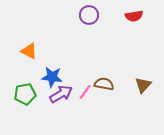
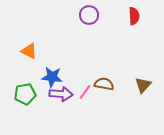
red semicircle: rotated 84 degrees counterclockwise
purple arrow: rotated 35 degrees clockwise
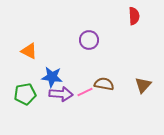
purple circle: moved 25 px down
pink line: rotated 28 degrees clockwise
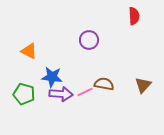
green pentagon: moved 1 px left; rotated 25 degrees clockwise
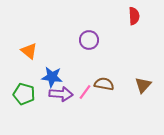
orange triangle: rotated 12 degrees clockwise
pink line: rotated 28 degrees counterclockwise
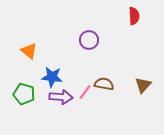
purple arrow: moved 3 px down
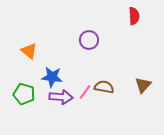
brown semicircle: moved 3 px down
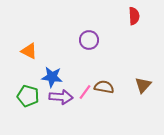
orange triangle: rotated 12 degrees counterclockwise
green pentagon: moved 4 px right, 2 px down
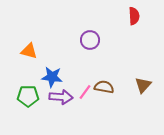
purple circle: moved 1 px right
orange triangle: rotated 12 degrees counterclockwise
green pentagon: rotated 15 degrees counterclockwise
